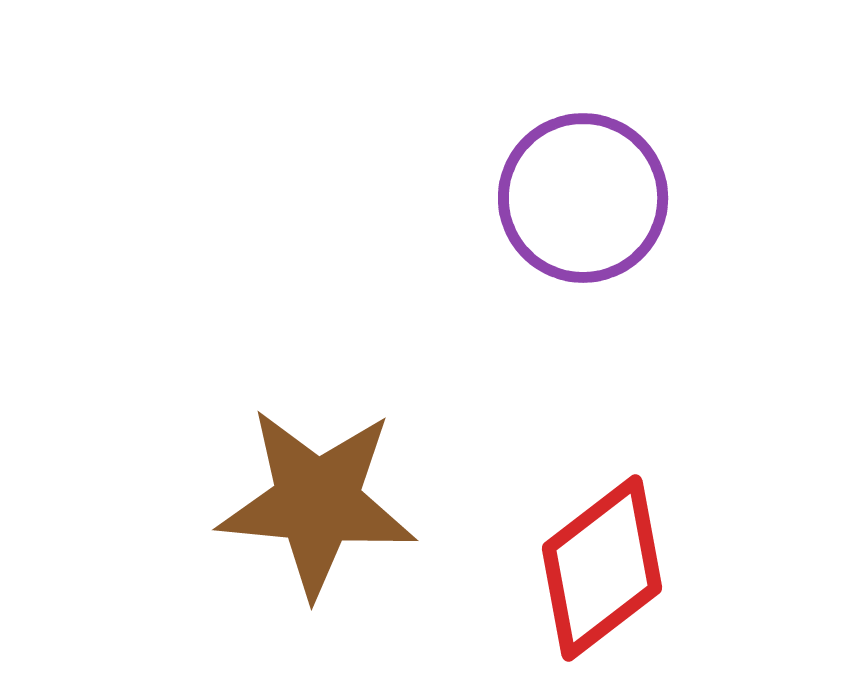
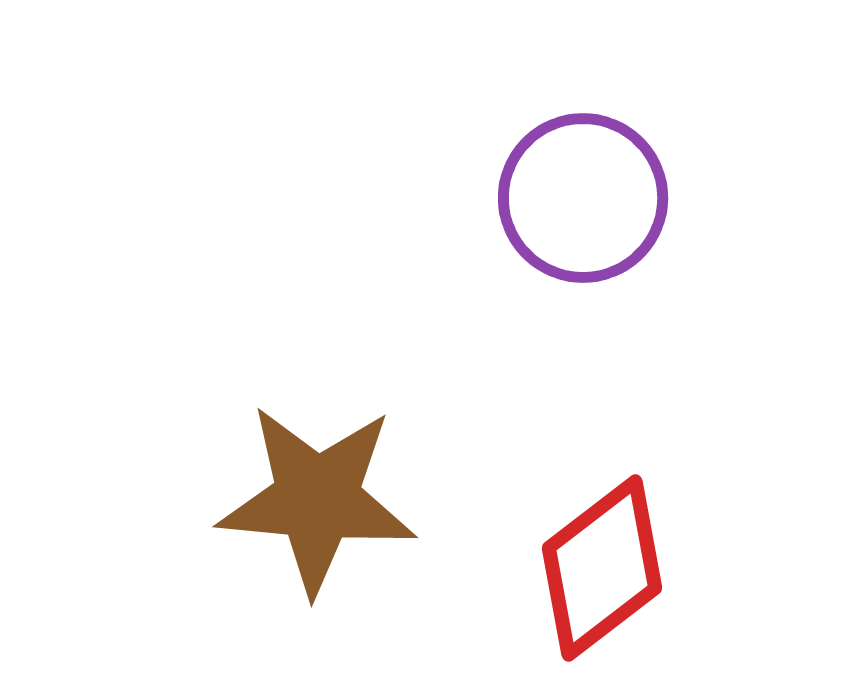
brown star: moved 3 px up
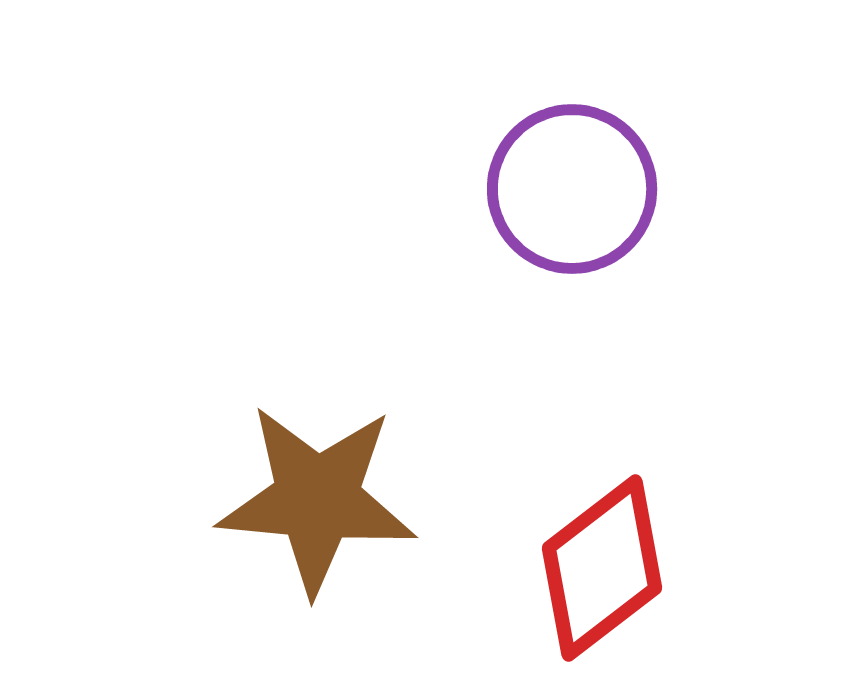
purple circle: moved 11 px left, 9 px up
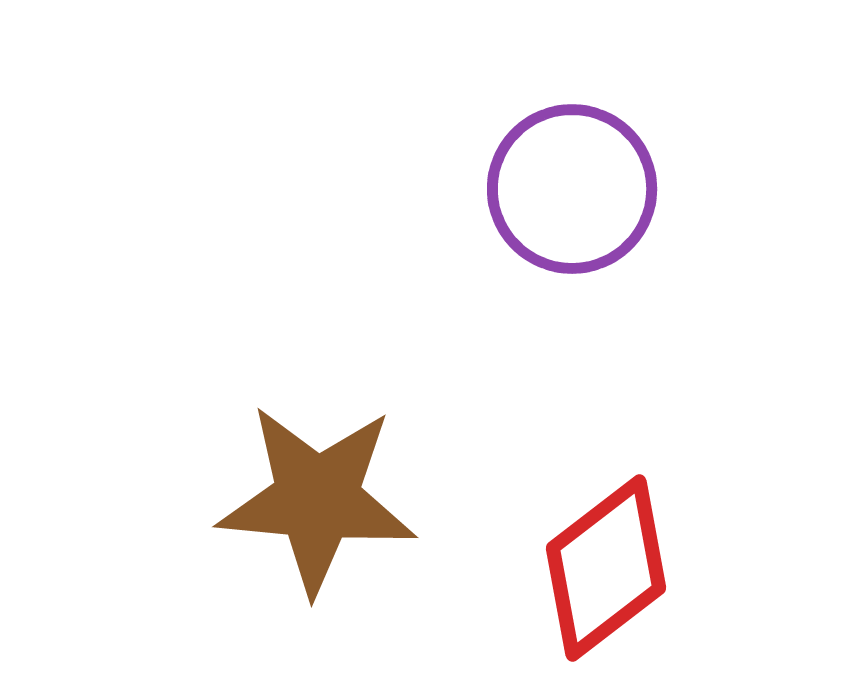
red diamond: moved 4 px right
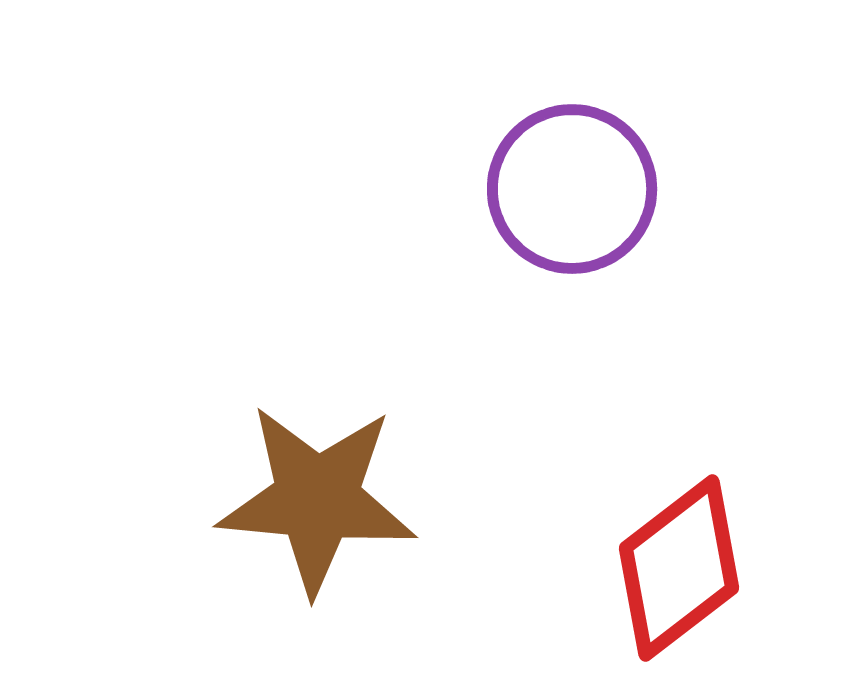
red diamond: moved 73 px right
